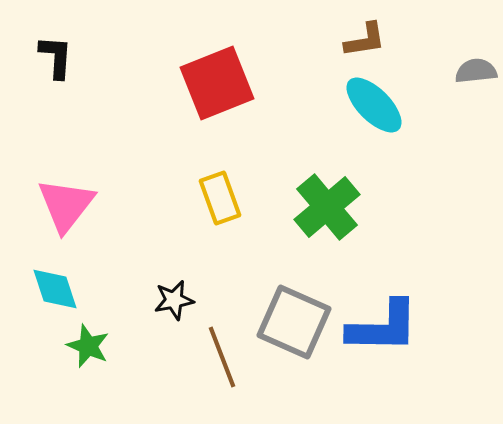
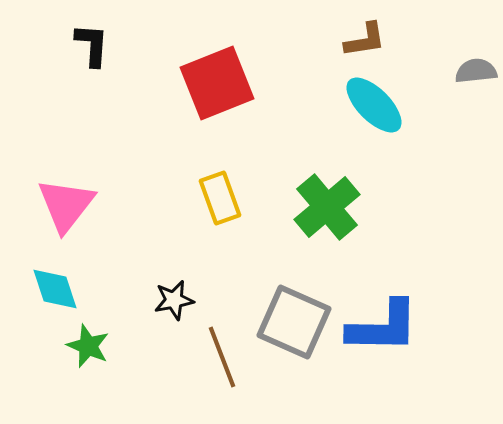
black L-shape: moved 36 px right, 12 px up
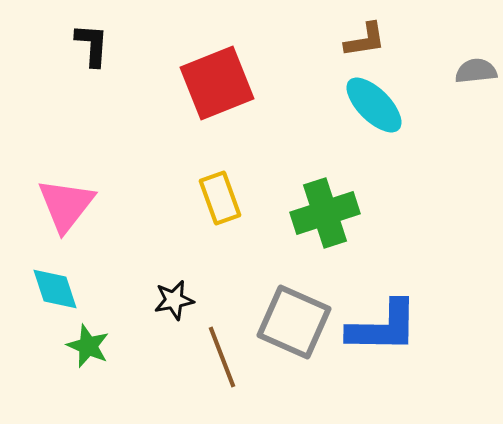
green cross: moved 2 px left, 6 px down; rotated 22 degrees clockwise
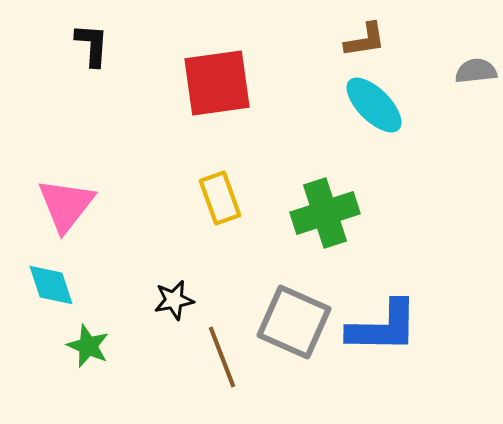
red square: rotated 14 degrees clockwise
cyan diamond: moved 4 px left, 4 px up
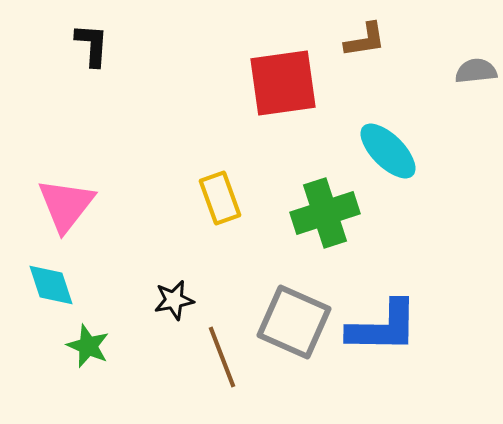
red square: moved 66 px right
cyan ellipse: moved 14 px right, 46 px down
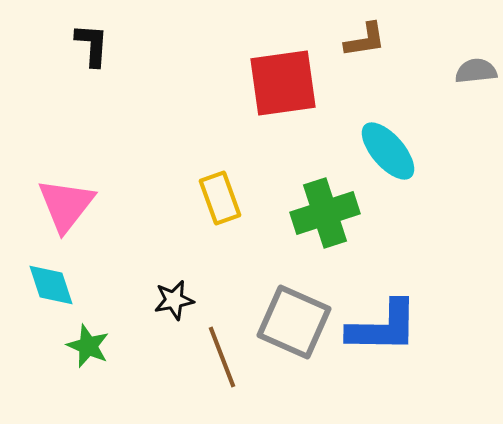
cyan ellipse: rotated 4 degrees clockwise
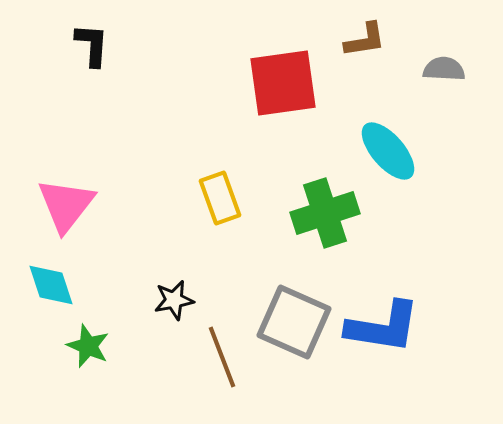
gray semicircle: moved 32 px left, 2 px up; rotated 9 degrees clockwise
blue L-shape: rotated 8 degrees clockwise
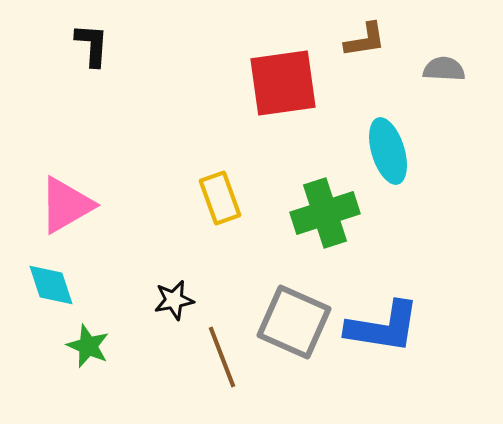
cyan ellipse: rotated 24 degrees clockwise
pink triangle: rotated 22 degrees clockwise
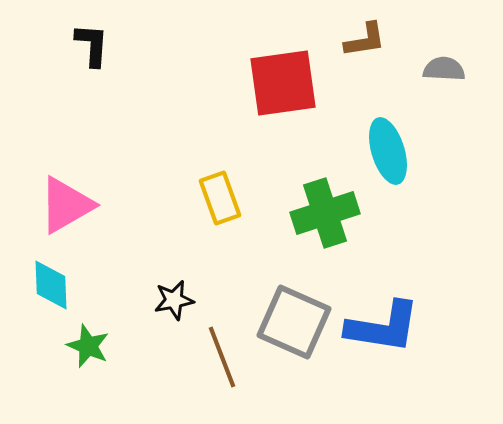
cyan diamond: rotated 16 degrees clockwise
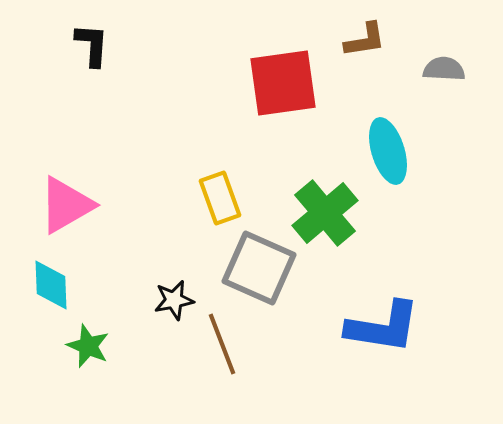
green cross: rotated 22 degrees counterclockwise
gray square: moved 35 px left, 54 px up
brown line: moved 13 px up
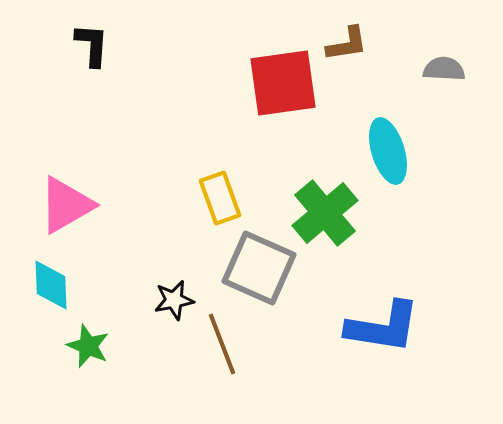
brown L-shape: moved 18 px left, 4 px down
